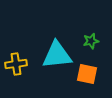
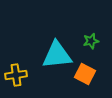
yellow cross: moved 11 px down
orange square: moved 2 px left; rotated 15 degrees clockwise
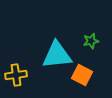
orange square: moved 3 px left, 1 px down
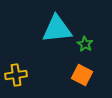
green star: moved 6 px left, 3 px down; rotated 28 degrees counterclockwise
cyan triangle: moved 26 px up
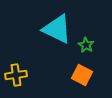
cyan triangle: rotated 32 degrees clockwise
green star: moved 1 px right, 1 px down
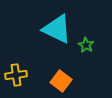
orange square: moved 21 px left, 6 px down; rotated 10 degrees clockwise
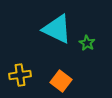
green star: moved 1 px right, 2 px up
yellow cross: moved 4 px right
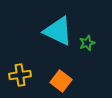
cyan triangle: moved 1 px right, 2 px down
green star: rotated 21 degrees clockwise
